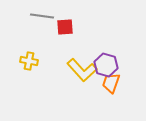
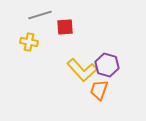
gray line: moved 2 px left, 1 px up; rotated 25 degrees counterclockwise
yellow cross: moved 19 px up
purple hexagon: moved 1 px right
orange trapezoid: moved 12 px left, 7 px down
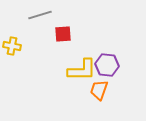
red square: moved 2 px left, 7 px down
yellow cross: moved 17 px left, 4 px down
purple hexagon: rotated 10 degrees counterclockwise
yellow L-shape: rotated 48 degrees counterclockwise
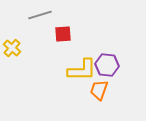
yellow cross: moved 2 px down; rotated 30 degrees clockwise
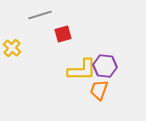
red square: rotated 12 degrees counterclockwise
purple hexagon: moved 2 px left, 1 px down
